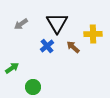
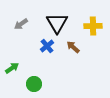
yellow cross: moved 8 px up
green circle: moved 1 px right, 3 px up
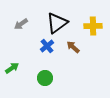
black triangle: rotated 25 degrees clockwise
green circle: moved 11 px right, 6 px up
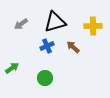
black triangle: moved 2 px left, 1 px up; rotated 20 degrees clockwise
blue cross: rotated 16 degrees clockwise
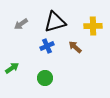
brown arrow: moved 2 px right
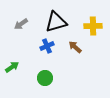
black triangle: moved 1 px right
green arrow: moved 1 px up
